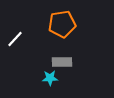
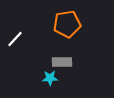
orange pentagon: moved 5 px right
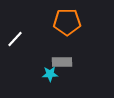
orange pentagon: moved 2 px up; rotated 8 degrees clockwise
cyan star: moved 4 px up
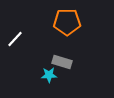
gray rectangle: rotated 18 degrees clockwise
cyan star: moved 1 px left, 1 px down
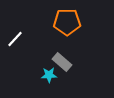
gray rectangle: rotated 24 degrees clockwise
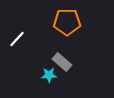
white line: moved 2 px right
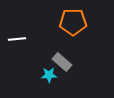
orange pentagon: moved 6 px right
white line: rotated 42 degrees clockwise
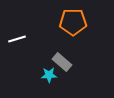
white line: rotated 12 degrees counterclockwise
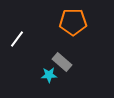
white line: rotated 36 degrees counterclockwise
